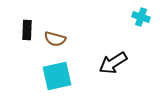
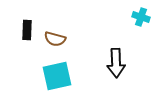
black arrow: moved 3 px right; rotated 60 degrees counterclockwise
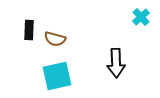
cyan cross: rotated 30 degrees clockwise
black rectangle: moved 2 px right
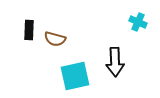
cyan cross: moved 3 px left, 5 px down; rotated 24 degrees counterclockwise
black arrow: moved 1 px left, 1 px up
cyan square: moved 18 px right
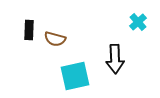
cyan cross: rotated 24 degrees clockwise
black arrow: moved 3 px up
